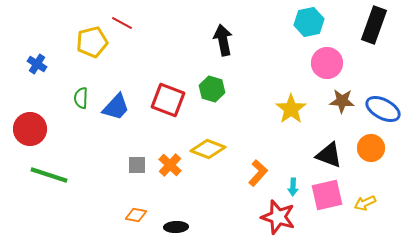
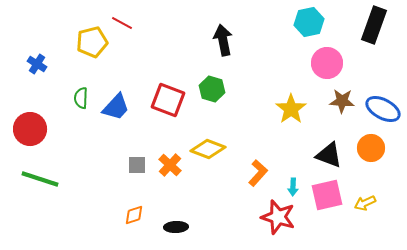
green line: moved 9 px left, 4 px down
orange diamond: moved 2 px left; rotated 30 degrees counterclockwise
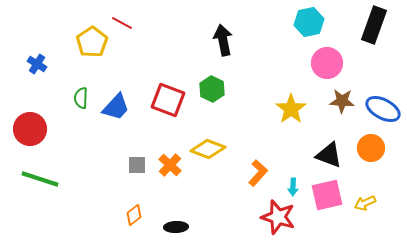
yellow pentagon: rotated 20 degrees counterclockwise
green hexagon: rotated 10 degrees clockwise
orange diamond: rotated 20 degrees counterclockwise
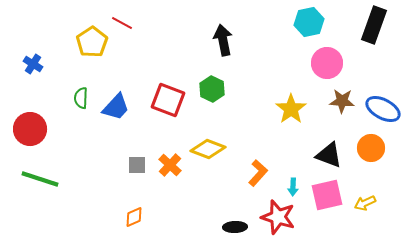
blue cross: moved 4 px left
orange diamond: moved 2 px down; rotated 15 degrees clockwise
black ellipse: moved 59 px right
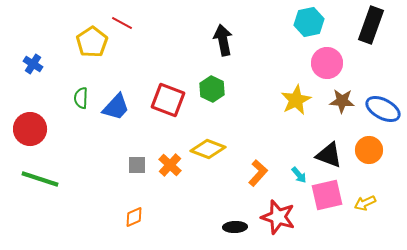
black rectangle: moved 3 px left
yellow star: moved 5 px right, 9 px up; rotated 8 degrees clockwise
orange circle: moved 2 px left, 2 px down
cyan arrow: moved 6 px right, 12 px up; rotated 42 degrees counterclockwise
